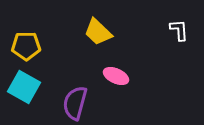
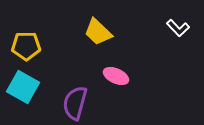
white L-shape: moved 1 px left, 2 px up; rotated 140 degrees clockwise
cyan square: moved 1 px left
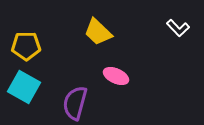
cyan square: moved 1 px right
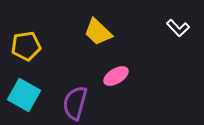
yellow pentagon: rotated 8 degrees counterclockwise
pink ellipse: rotated 55 degrees counterclockwise
cyan square: moved 8 px down
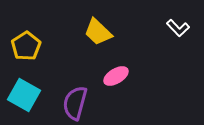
yellow pentagon: rotated 24 degrees counterclockwise
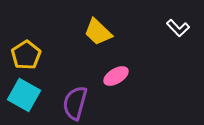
yellow pentagon: moved 9 px down
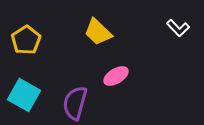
yellow pentagon: moved 15 px up
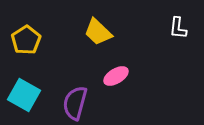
white L-shape: rotated 50 degrees clockwise
